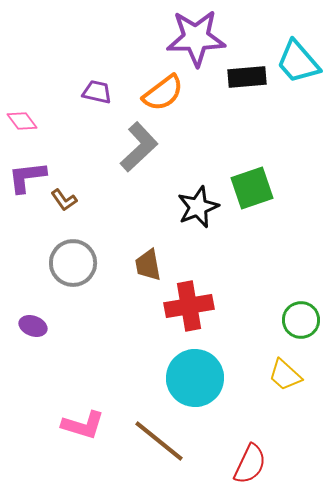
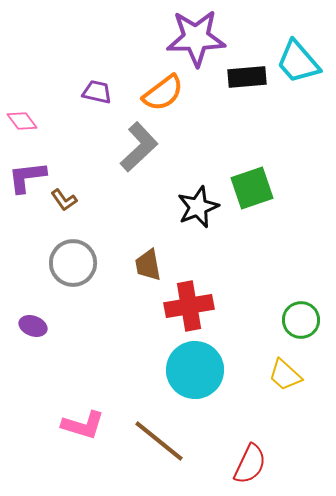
cyan circle: moved 8 px up
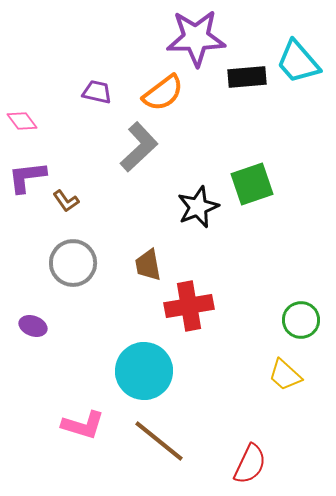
green square: moved 4 px up
brown L-shape: moved 2 px right, 1 px down
cyan circle: moved 51 px left, 1 px down
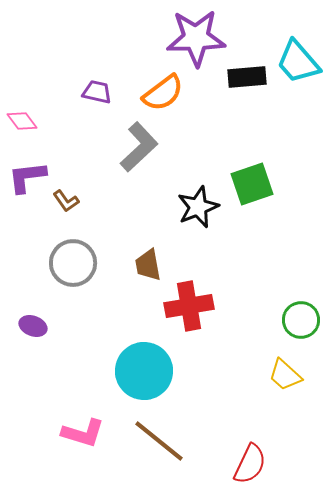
pink L-shape: moved 8 px down
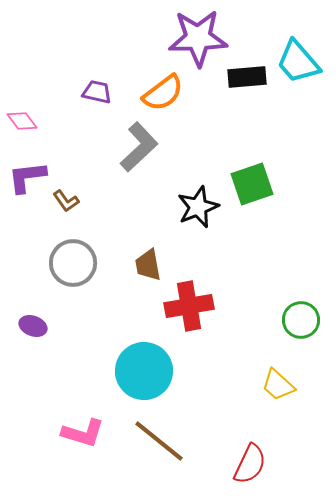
purple star: moved 2 px right
yellow trapezoid: moved 7 px left, 10 px down
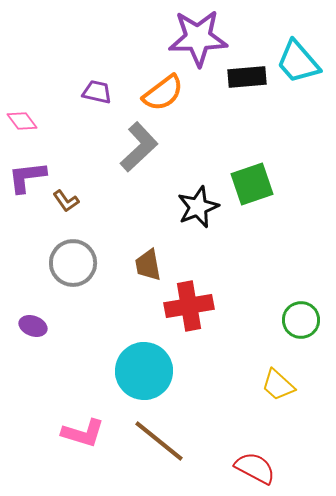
red semicircle: moved 5 px right, 4 px down; rotated 87 degrees counterclockwise
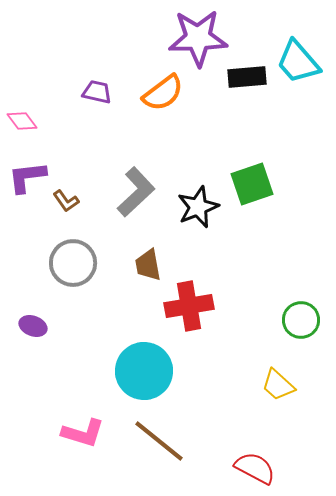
gray L-shape: moved 3 px left, 45 px down
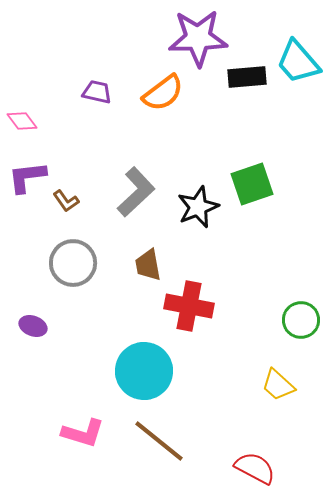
red cross: rotated 21 degrees clockwise
